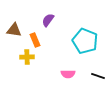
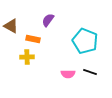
brown triangle: moved 3 px left, 4 px up; rotated 21 degrees clockwise
orange rectangle: moved 2 px left, 1 px up; rotated 56 degrees counterclockwise
black line: moved 8 px left, 4 px up
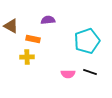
purple semicircle: rotated 48 degrees clockwise
cyan pentagon: moved 2 px right; rotated 30 degrees clockwise
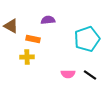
cyan pentagon: moved 2 px up
black line: moved 3 px down; rotated 16 degrees clockwise
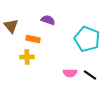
purple semicircle: rotated 24 degrees clockwise
brown triangle: rotated 21 degrees clockwise
cyan pentagon: rotated 30 degrees counterclockwise
pink semicircle: moved 2 px right, 1 px up
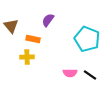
purple semicircle: rotated 72 degrees counterclockwise
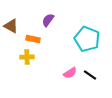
brown triangle: rotated 21 degrees counterclockwise
pink semicircle: rotated 32 degrees counterclockwise
